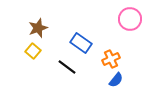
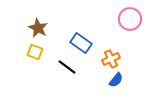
brown star: rotated 24 degrees counterclockwise
yellow square: moved 2 px right, 1 px down; rotated 21 degrees counterclockwise
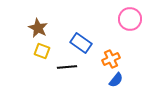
yellow square: moved 7 px right, 1 px up
black line: rotated 42 degrees counterclockwise
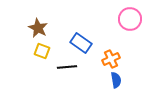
blue semicircle: rotated 49 degrees counterclockwise
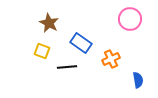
brown star: moved 11 px right, 5 px up
blue semicircle: moved 22 px right
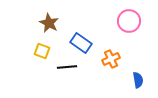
pink circle: moved 1 px left, 2 px down
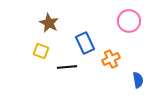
blue rectangle: moved 4 px right; rotated 30 degrees clockwise
yellow square: moved 1 px left
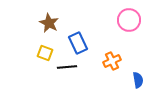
pink circle: moved 1 px up
blue rectangle: moved 7 px left
yellow square: moved 4 px right, 2 px down
orange cross: moved 1 px right, 2 px down
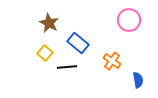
blue rectangle: rotated 25 degrees counterclockwise
yellow square: rotated 21 degrees clockwise
orange cross: rotated 30 degrees counterclockwise
